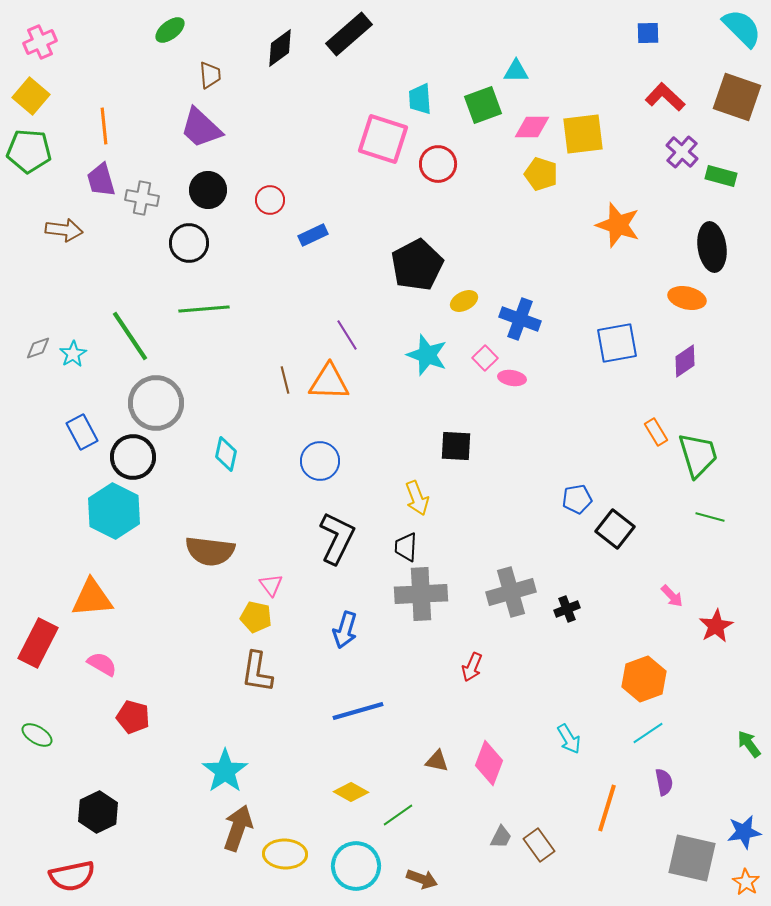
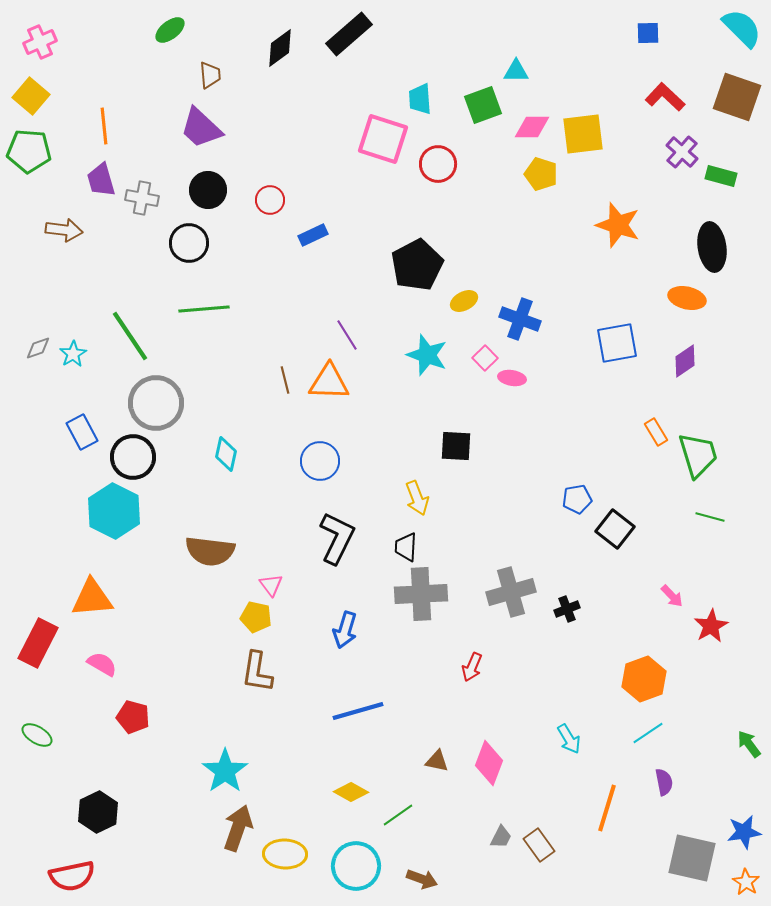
red star at (716, 626): moved 5 px left
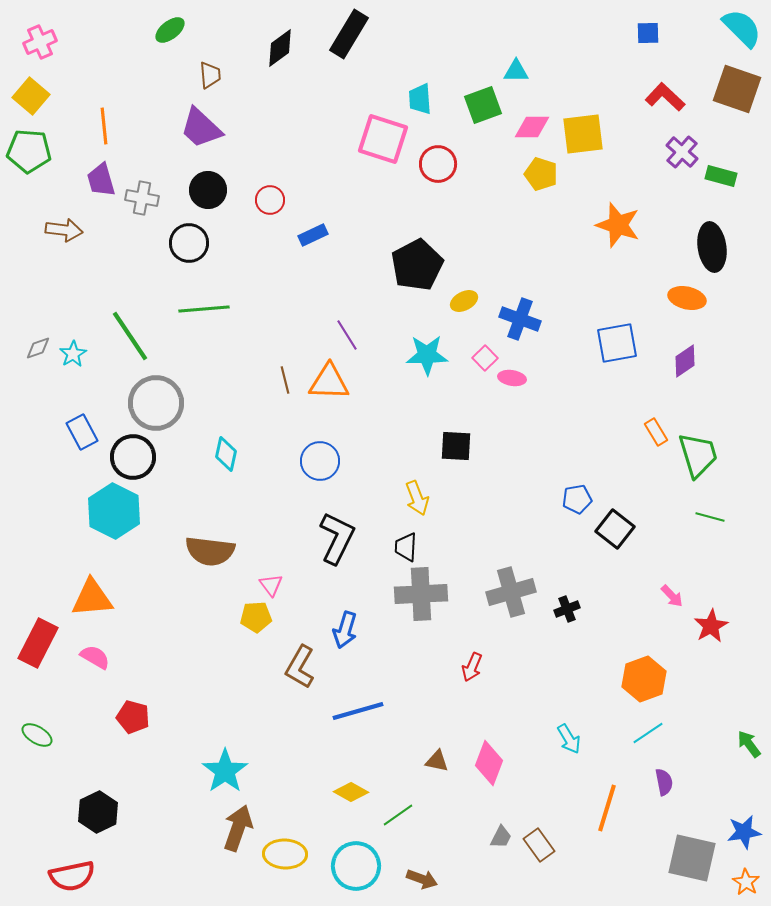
black rectangle at (349, 34): rotated 18 degrees counterclockwise
brown square at (737, 97): moved 8 px up
cyan star at (427, 355): rotated 21 degrees counterclockwise
yellow pentagon at (256, 617): rotated 16 degrees counterclockwise
pink semicircle at (102, 664): moved 7 px left, 7 px up
brown L-shape at (257, 672): moved 43 px right, 5 px up; rotated 21 degrees clockwise
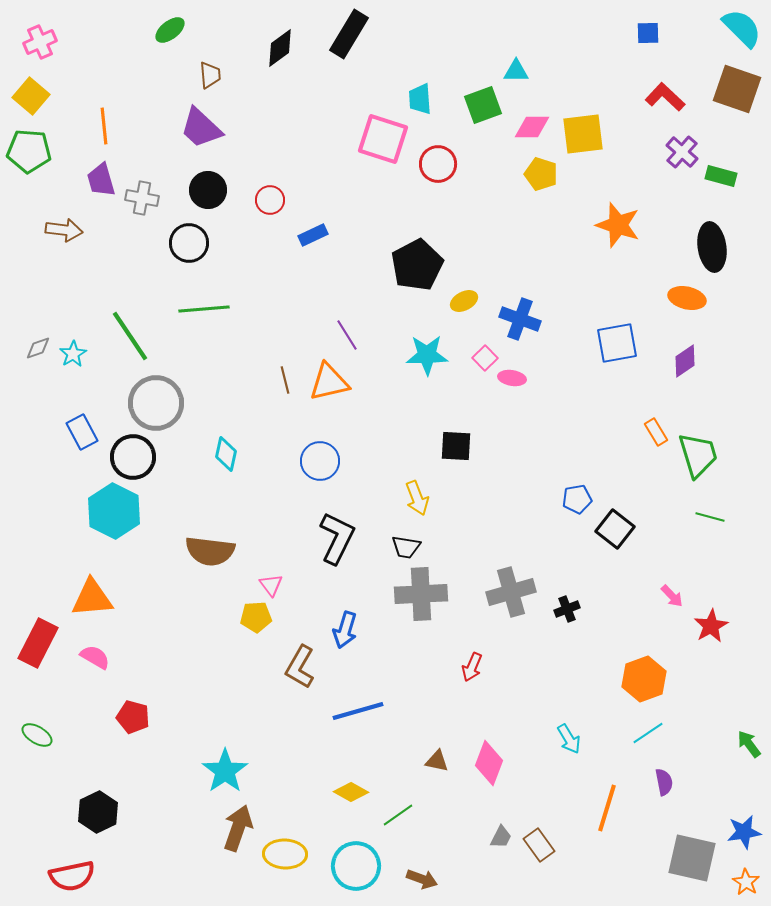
orange triangle at (329, 382): rotated 15 degrees counterclockwise
black trapezoid at (406, 547): rotated 84 degrees counterclockwise
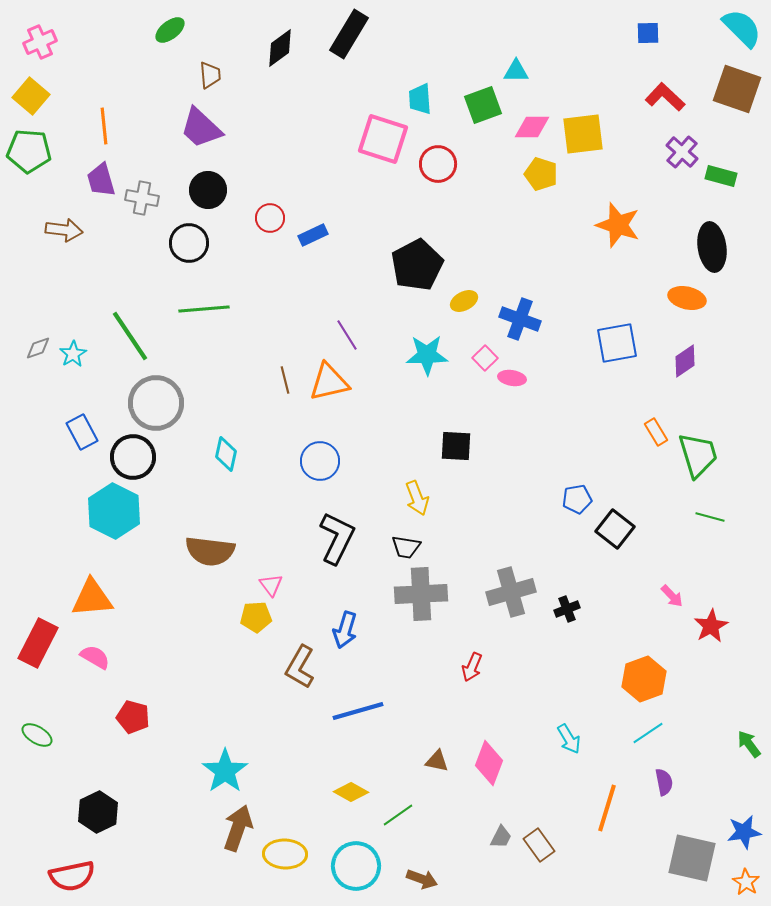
red circle at (270, 200): moved 18 px down
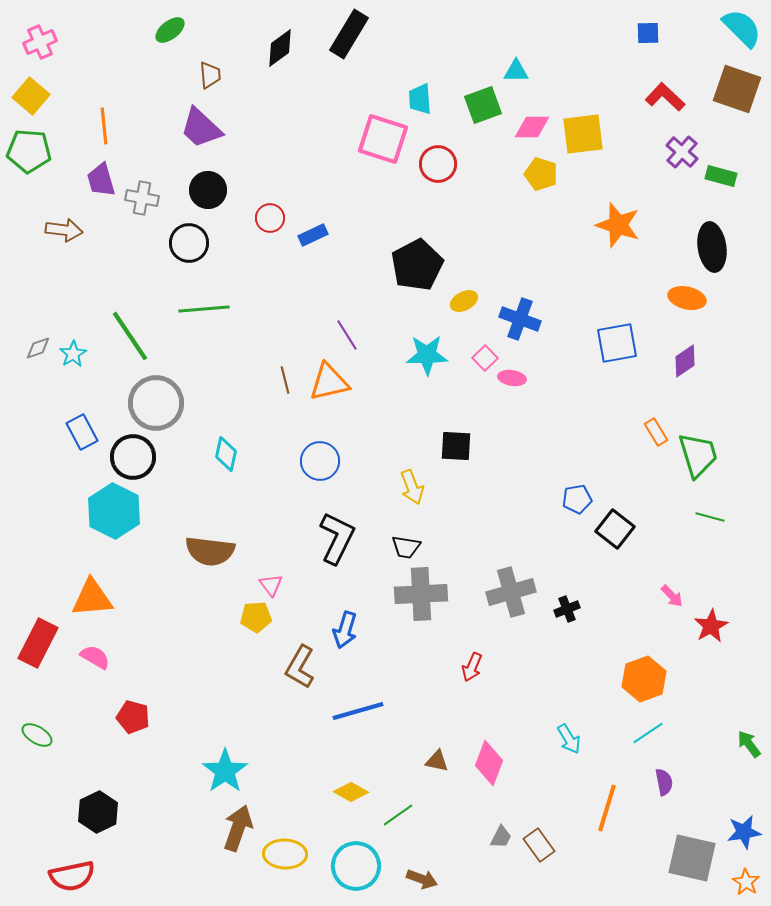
yellow arrow at (417, 498): moved 5 px left, 11 px up
